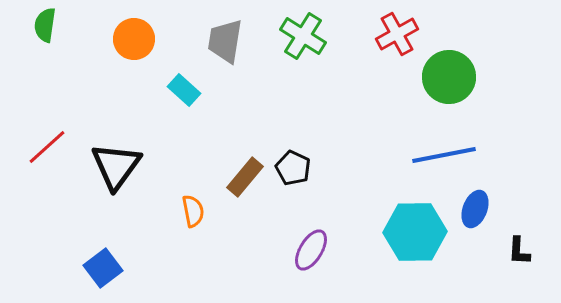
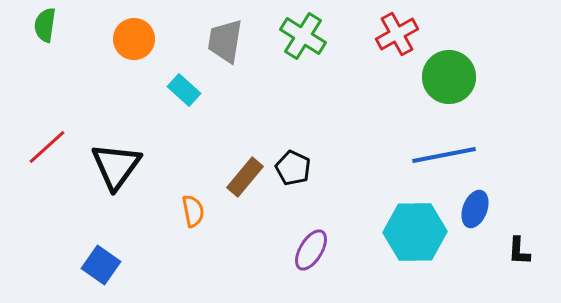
blue square: moved 2 px left, 3 px up; rotated 18 degrees counterclockwise
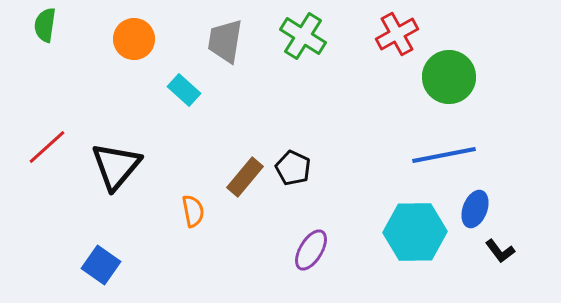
black triangle: rotated 4 degrees clockwise
black L-shape: moved 19 px left; rotated 40 degrees counterclockwise
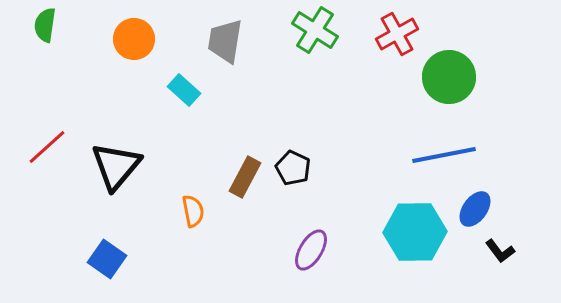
green cross: moved 12 px right, 6 px up
brown rectangle: rotated 12 degrees counterclockwise
blue ellipse: rotated 15 degrees clockwise
blue square: moved 6 px right, 6 px up
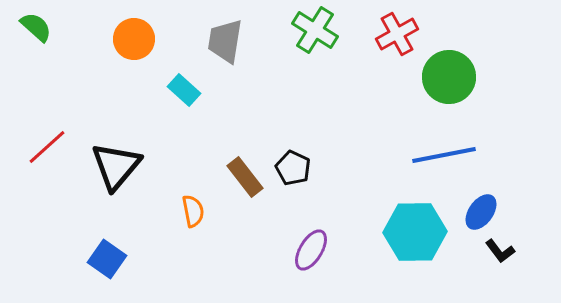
green semicircle: moved 9 px left, 2 px down; rotated 124 degrees clockwise
brown rectangle: rotated 66 degrees counterclockwise
blue ellipse: moved 6 px right, 3 px down
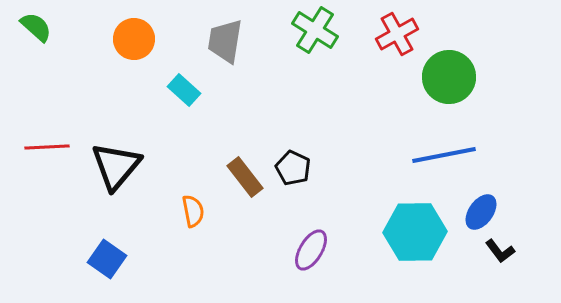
red line: rotated 39 degrees clockwise
